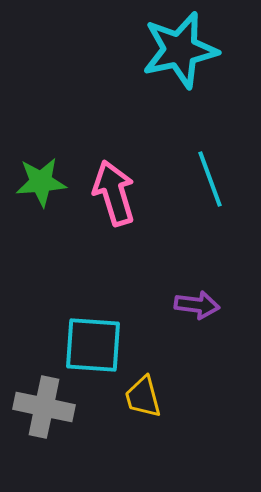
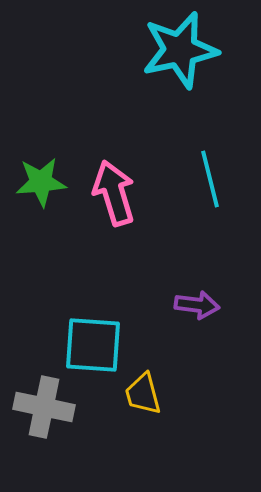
cyan line: rotated 6 degrees clockwise
yellow trapezoid: moved 3 px up
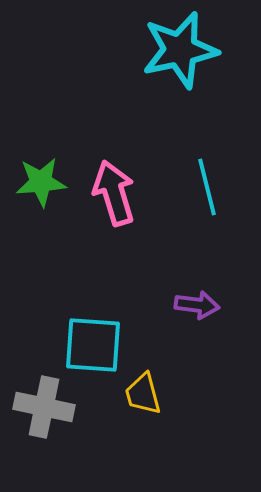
cyan line: moved 3 px left, 8 px down
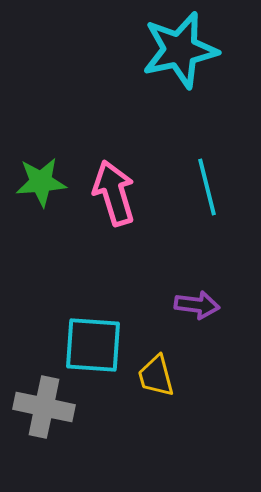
yellow trapezoid: moved 13 px right, 18 px up
